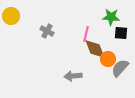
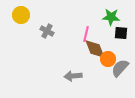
yellow circle: moved 10 px right, 1 px up
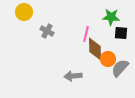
yellow circle: moved 3 px right, 3 px up
brown diamond: rotated 20 degrees clockwise
